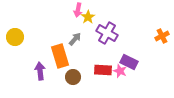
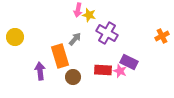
yellow star: moved 1 px right, 2 px up; rotated 24 degrees counterclockwise
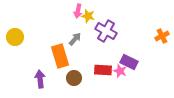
pink arrow: moved 1 px down
yellow star: moved 1 px left, 1 px down
purple cross: moved 1 px left, 2 px up
purple arrow: moved 8 px down
brown circle: moved 1 px right, 1 px down
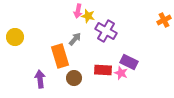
orange cross: moved 2 px right, 16 px up
pink star: moved 1 px right, 2 px down
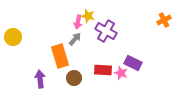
pink arrow: moved 11 px down
yellow circle: moved 2 px left
purple rectangle: moved 4 px right, 1 px down
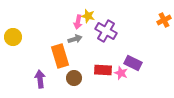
gray arrow: rotated 32 degrees clockwise
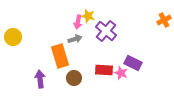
purple cross: rotated 10 degrees clockwise
red rectangle: moved 1 px right
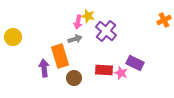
purple rectangle: moved 2 px right
purple arrow: moved 4 px right, 11 px up
